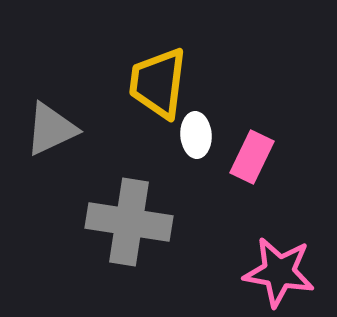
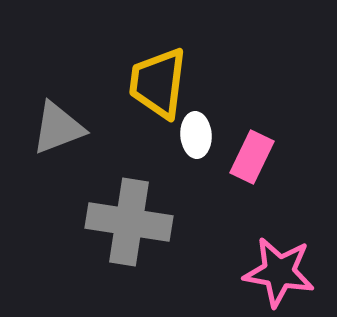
gray triangle: moved 7 px right, 1 px up; rotated 4 degrees clockwise
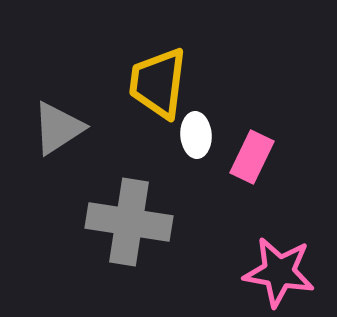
gray triangle: rotated 12 degrees counterclockwise
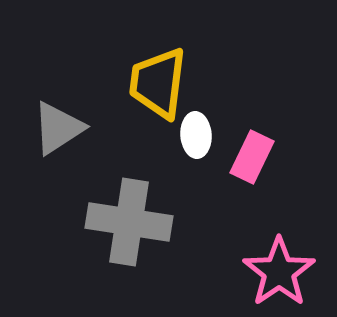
pink star: rotated 28 degrees clockwise
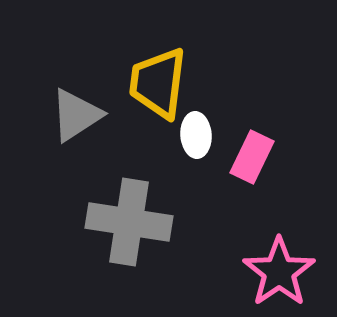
gray triangle: moved 18 px right, 13 px up
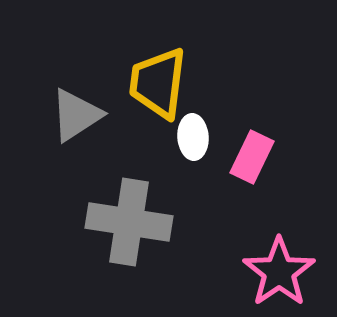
white ellipse: moved 3 px left, 2 px down
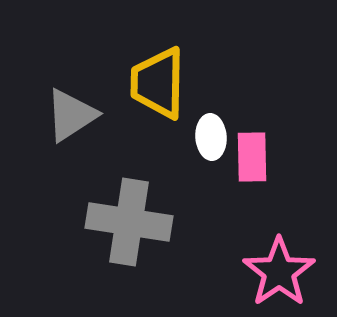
yellow trapezoid: rotated 6 degrees counterclockwise
gray triangle: moved 5 px left
white ellipse: moved 18 px right
pink rectangle: rotated 27 degrees counterclockwise
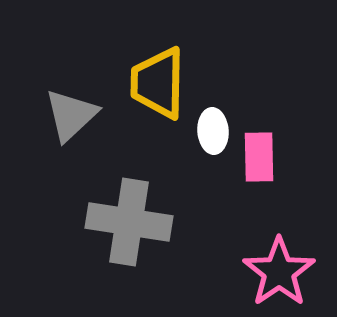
gray triangle: rotated 10 degrees counterclockwise
white ellipse: moved 2 px right, 6 px up
pink rectangle: moved 7 px right
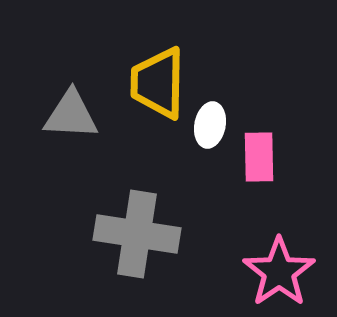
gray triangle: rotated 46 degrees clockwise
white ellipse: moved 3 px left, 6 px up; rotated 15 degrees clockwise
gray cross: moved 8 px right, 12 px down
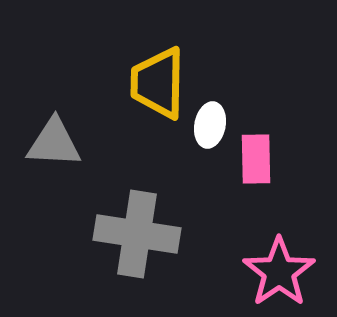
gray triangle: moved 17 px left, 28 px down
pink rectangle: moved 3 px left, 2 px down
